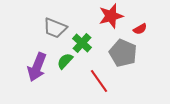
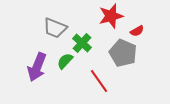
red semicircle: moved 3 px left, 2 px down
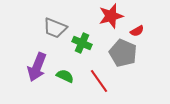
green cross: rotated 18 degrees counterclockwise
green semicircle: moved 15 px down; rotated 72 degrees clockwise
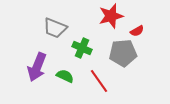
green cross: moved 5 px down
gray pentagon: rotated 28 degrees counterclockwise
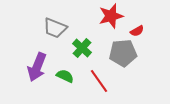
green cross: rotated 18 degrees clockwise
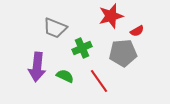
green cross: rotated 24 degrees clockwise
purple arrow: rotated 16 degrees counterclockwise
